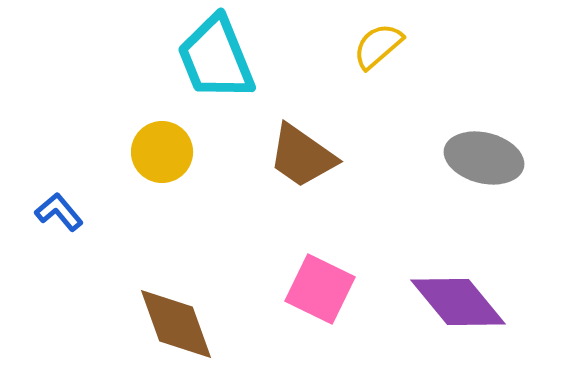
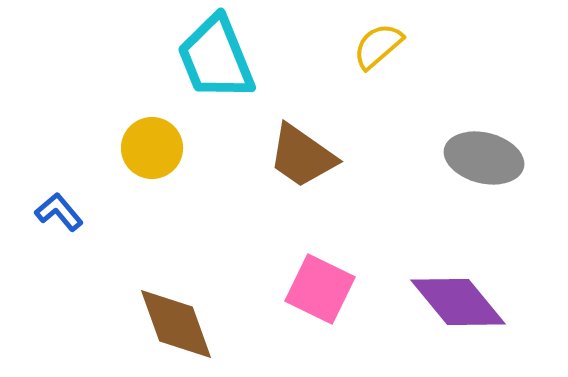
yellow circle: moved 10 px left, 4 px up
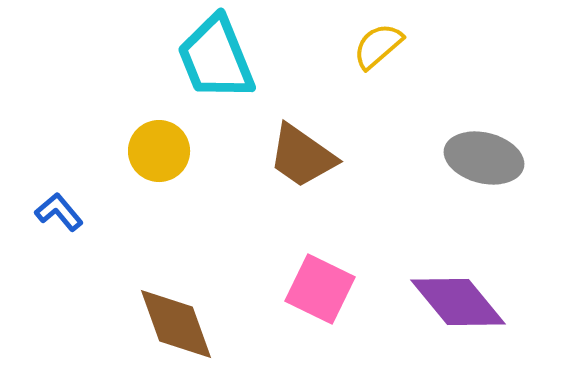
yellow circle: moved 7 px right, 3 px down
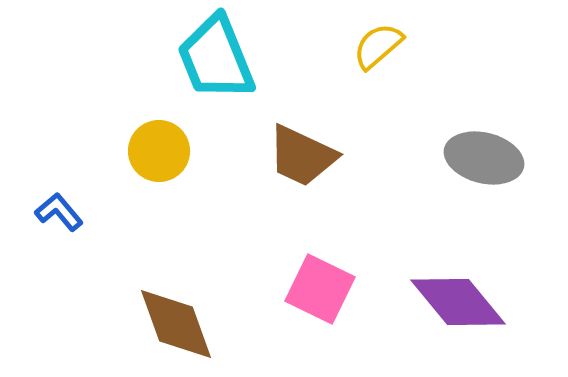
brown trapezoid: rotated 10 degrees counterclockwise
